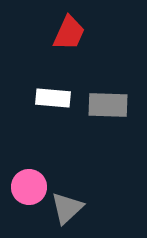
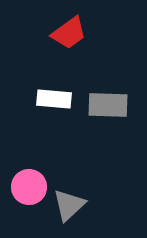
red trapezoid: rotated 30 degrees clockwise
white rectangle: moved 1 px right, 1 px down
gray triangle: moved 2 px right, 3 px up
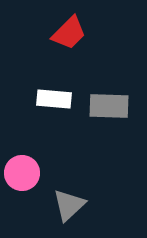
red trapezoid: rotated 9 degrees counterclockwise
gray rectangle: moved 1 px right, 1 px down
pink circle: moved 7 px left, 14 px up
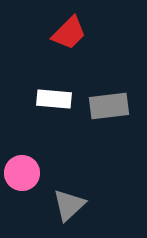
gray rectangle: rotated 9 degrees counterclockwise
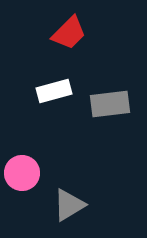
white rectangle: moved 8 px up; rotated 20 degrees counterclockwise
gray rectangle: moved 1 px right, 2 px up
gray triangle: rotated 12 degrees clockwise
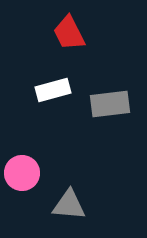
red trapezoid: rotated 108 degrees clockwise
white rectangle: moved 1 px left, 1 px up
gray triangle: rotated 36 degrees clockwise
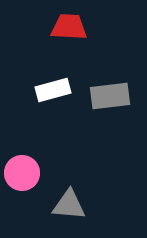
red trapezoid: moved 6 px up; rotated 120 degrees clockwise
gray rectangle: moved 8 px up
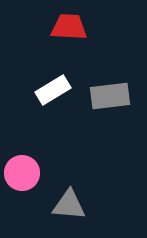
white rectangle: rotated 16 degrees counterclockwise
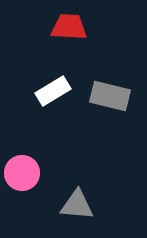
white rectangle: moved 1 px down
gray rectangle: rotated 21 degrees clockwise
gray triangle: moved 8 px right
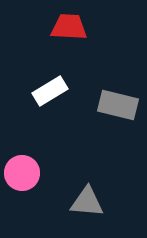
white rectangle: moved 3 px left
gray rectangle: moved 8 px right, 9 px down
gray triangle: moved 10 px right, 3 px up
